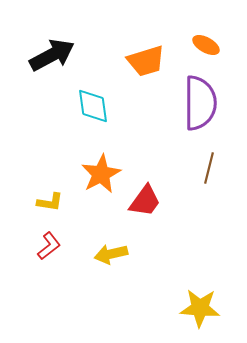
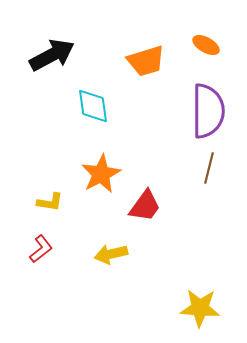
purple semicircle: moved 8 px right, 8 px down
red trapezoid: moved 5 px down
red L-shape: moved 8 px left, 3 px down
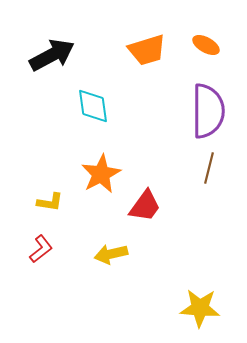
orange trapezoid: moved 1 px right, 11 px up
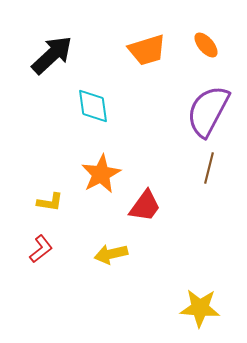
orange ellipse: rotated 20 degrees clockwise
black arrow: rotated 15 degrees counterclockwise
purple semicircle: rotated 152 degrees counterclockwise
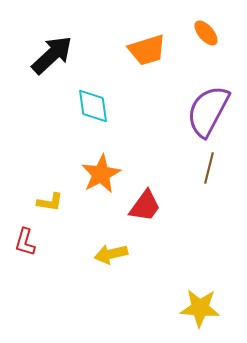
orange ellipse: moved 12 px up
red L-shape: moved 16 px left, 7 px up; rotated 144 degrees clockwise
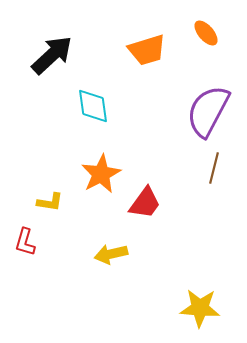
brown line: moved 5 px right
red trapezoid: moved 3 px up
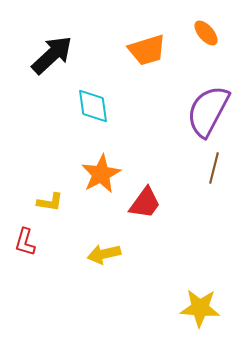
yellow arrow: moved 7 px left
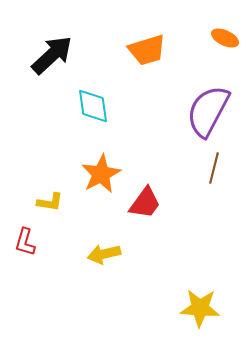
orange ellipse: moved 19 px right, 5 px down; rotated 24 degrees counterclockwise
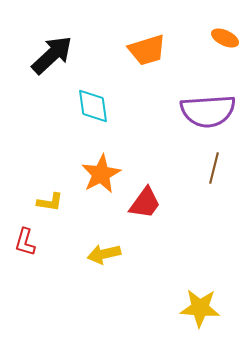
purple semicircle: rotated 122 degrees counterclockwise
